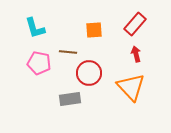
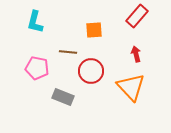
red rectangle: moved 2 px right, 8 px up
cyan L-shape: moved 6 px up; rotated 30 degrees clockwise
pink pentagon: moved 2 px left, 5 px down
red circle: moved 2 px right, 2 px up
gray rectangle: moved 7 px left, 2 px up; rotated 30 degrees clockwise
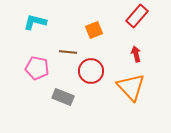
cyan L-shape: rotated 90 degrees clockwise
orange square: rotated 18 degrees counterclockwise
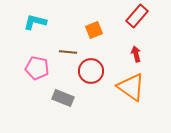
orange triangle: rotated 12 degrees counterclockwise
gray rectangle: moved 1 px down
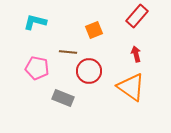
red circle: moved 2 px left
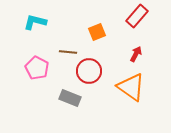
orange square: moved 3 px right, 2 px down
red arrow: rotated 42 degrees clockwise
pink pentagon: rotated 15 degrees clockwise
gray rectangle: moved 7 px right
